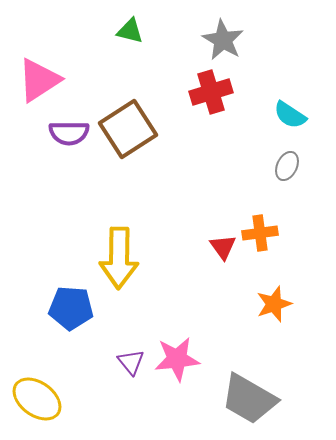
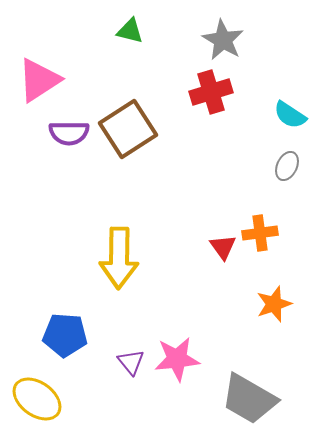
blue pentagon: moved 6 px left, 27 px down
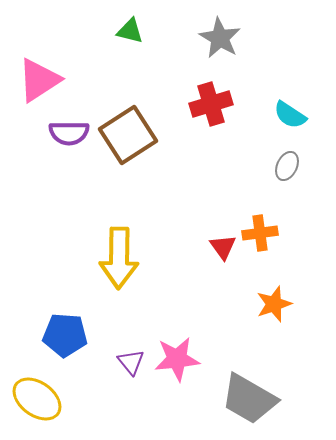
gray star: moved 3 px left, 2 px up
red cross: moved 12 px down
brown square: moved 6 px down
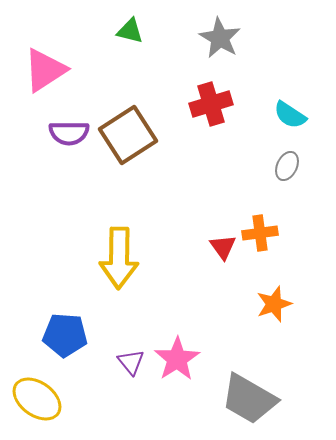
pink triangle: moved 6 px right, 10 px up
pink star: rotated 27 degrees counterclockwise
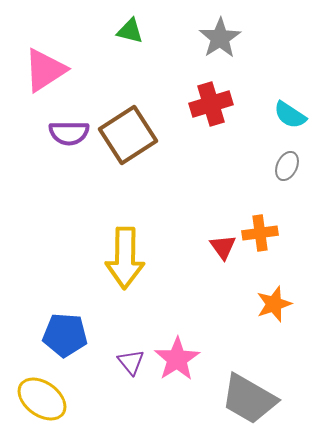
gray star: rotated 9 degrees clockwise
yellow arrow: moved 6 px right
yellow ellipse: moved 5 px right
